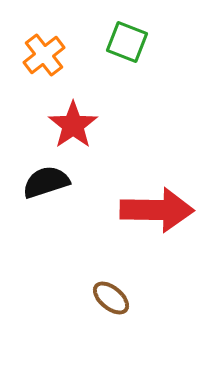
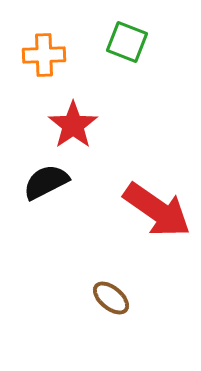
orange cross: rotated 36 degrees clockwise
black semicircle: rotated 9 degrees counterclockwise
red arrow: rotated 34 degrees clockwise
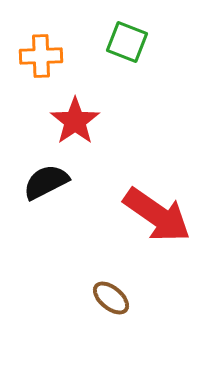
orange cross: moved 3 px left, 1 px down
red star: moved 2 px right, 4 px up
red arrow: moved 5 px down
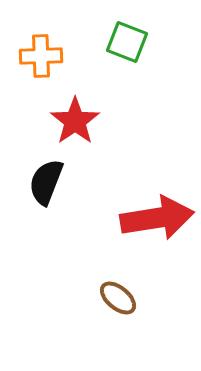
black semicircle: rotated 42 degrees counterclockwise
red arrow: moved 3 px down; rotated 44 degrees counterclockwise
brown ellipse: moved 7 px right
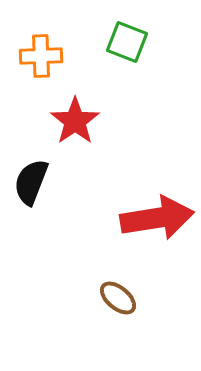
black semicircle: moved 15 px left
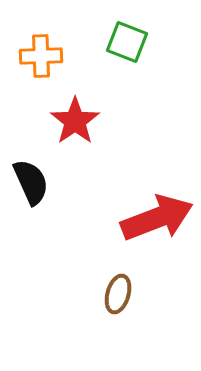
black semicircle: rotated 135 degrees clockwise
red arrow: rotated 12 degrees counterclockwise
brown ellipse: moved 4 px up; rotated 66 degrees clockwise
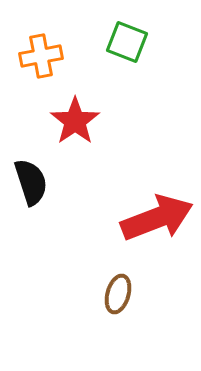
orange cross: rotated 9 degrees counterclockwise
black semicircle: rotated 6 degrees clockwise
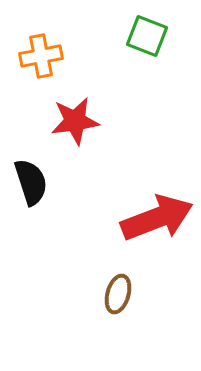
green square: moved 20 px right, 6 px up
red star: rotated 27 degrees clockwise
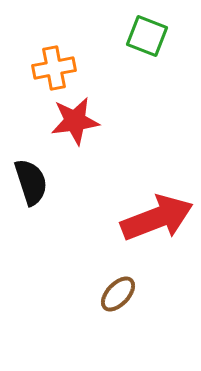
orange cross: moved 13 px right, 12 px down
brown ellipse: rotated 27 degrees clockwise
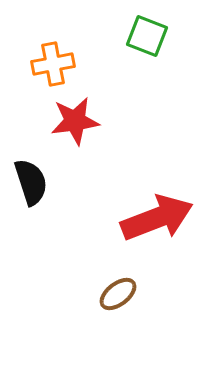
orange cross: moved 1 px left, 4 px up
brown ellipse: rotated 9 degrees clockwise
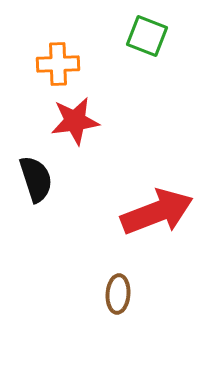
orange cross: moved 5 px right; rotated 9 degrees clockwise
black semicircle: moved 5 px right, 3 px up
red arrow: moved 6 px up
brown ellipse: rotated 48 degrees counterclockwise
